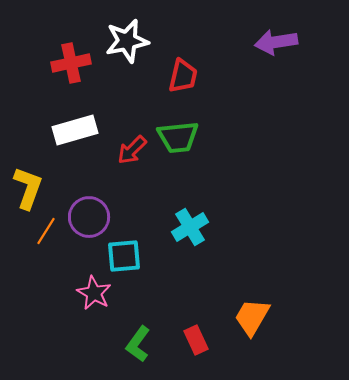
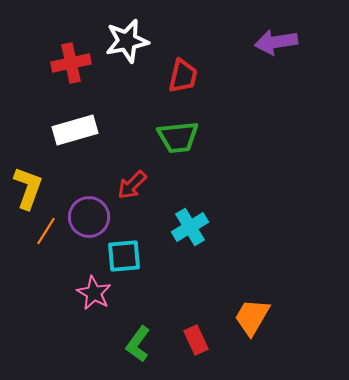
red arrow: moved 35 px down
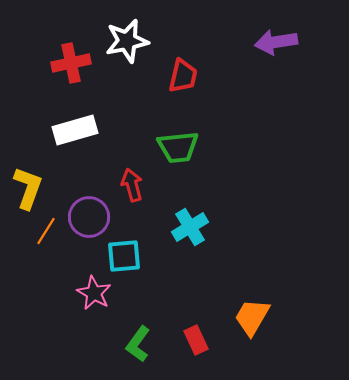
green trapezoid: moved 10 px down
red arrow: rotated 120 degrees clockwise
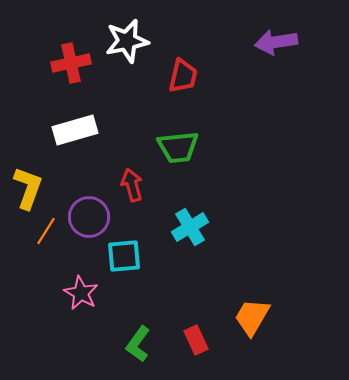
pink star: moved 13 px left
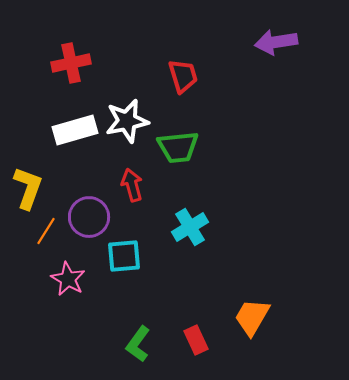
white star: moved 80 px down
red trapezoid: rotated 30 degrees counterclockwise
pink star: moved 13 px left, 14 px up
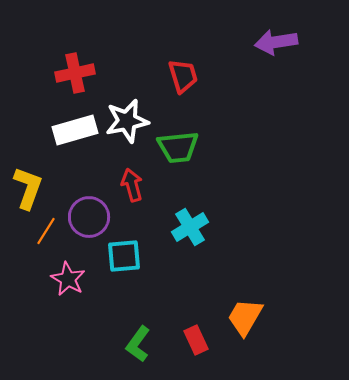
red cross: moved 4 px right, 10 px down
orange trapezoid: moved 7 px left
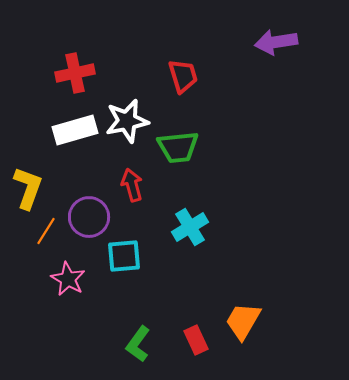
orange trapezoid: moved 2 px left, 4 px down
